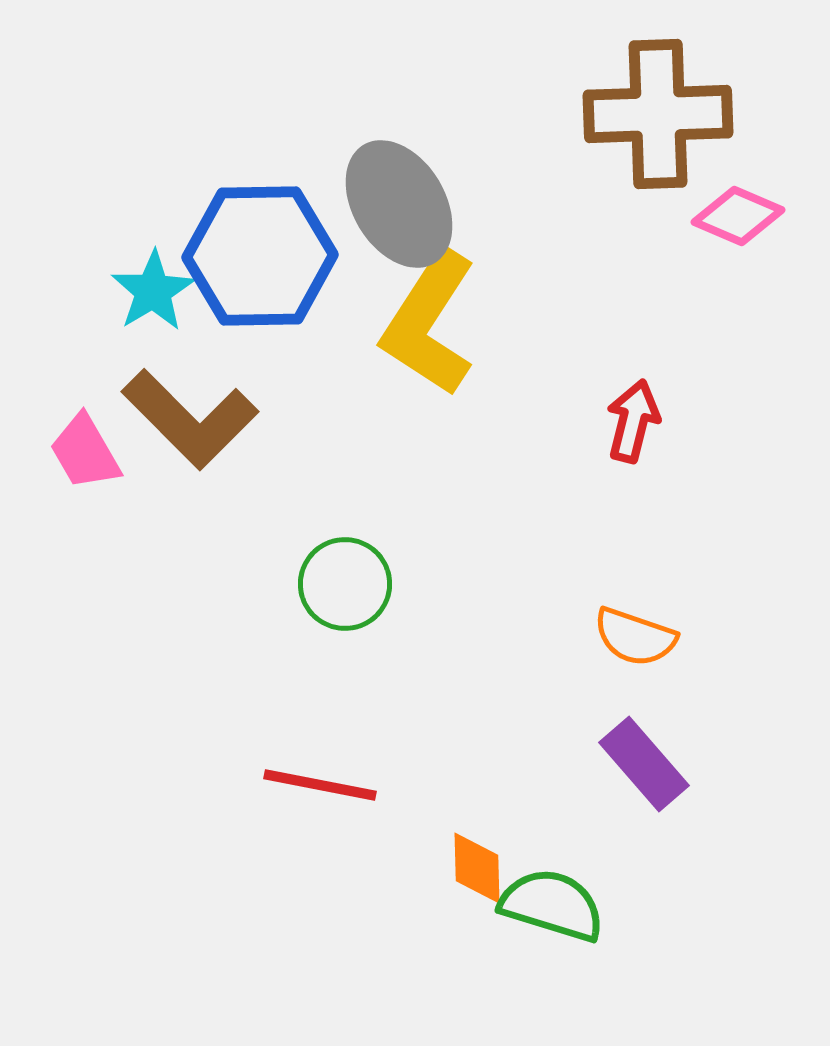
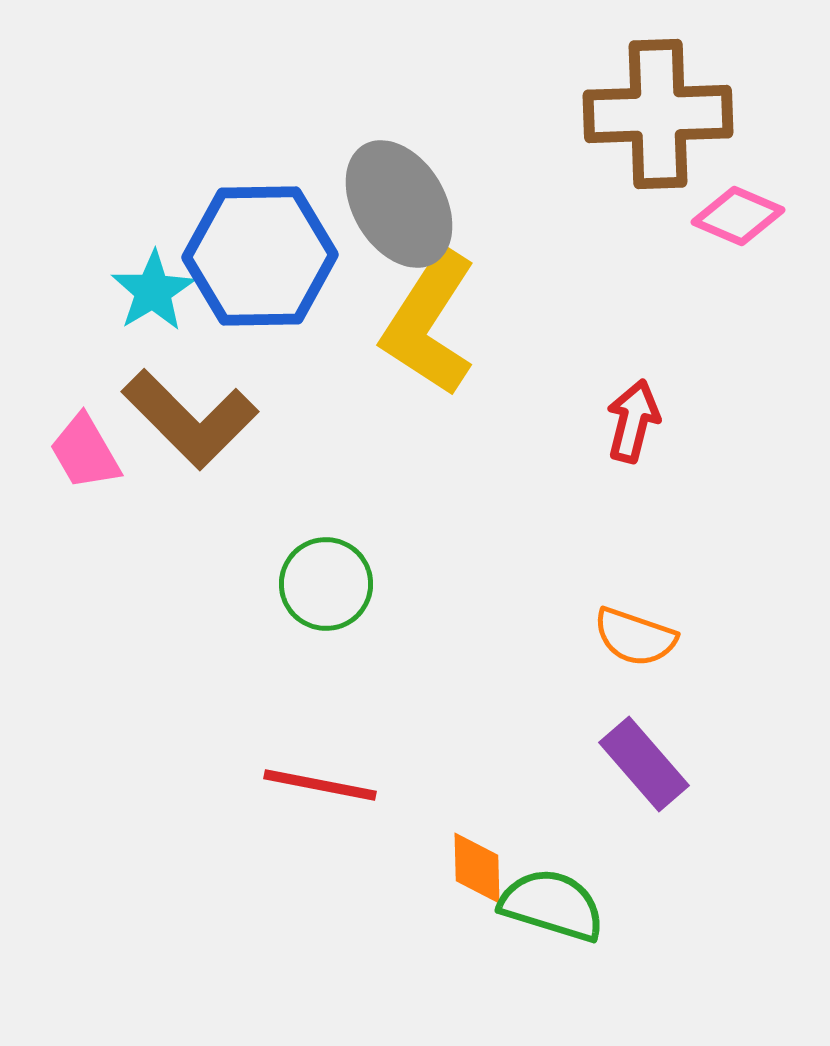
green circle: moved 19 px left
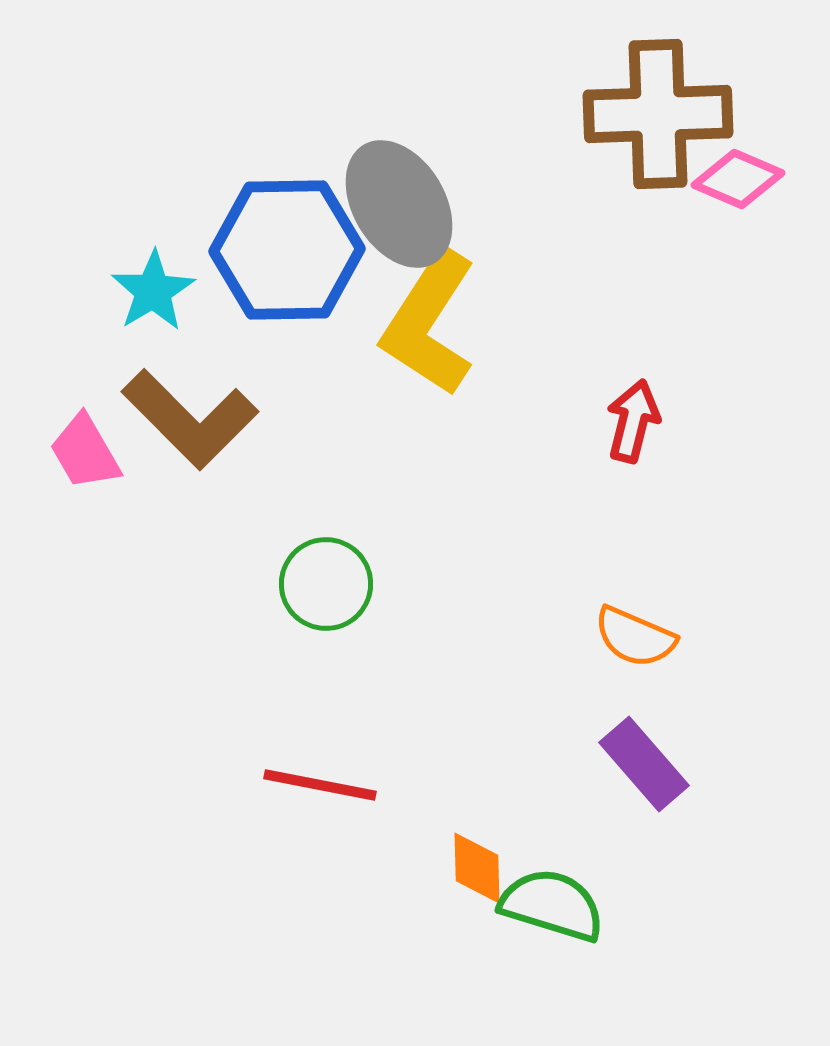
pink diamond: moved 37 px up
blue hexagon: moved 27 px right, 6 px up
orange semicircle: rotated 4 degrees clockwise
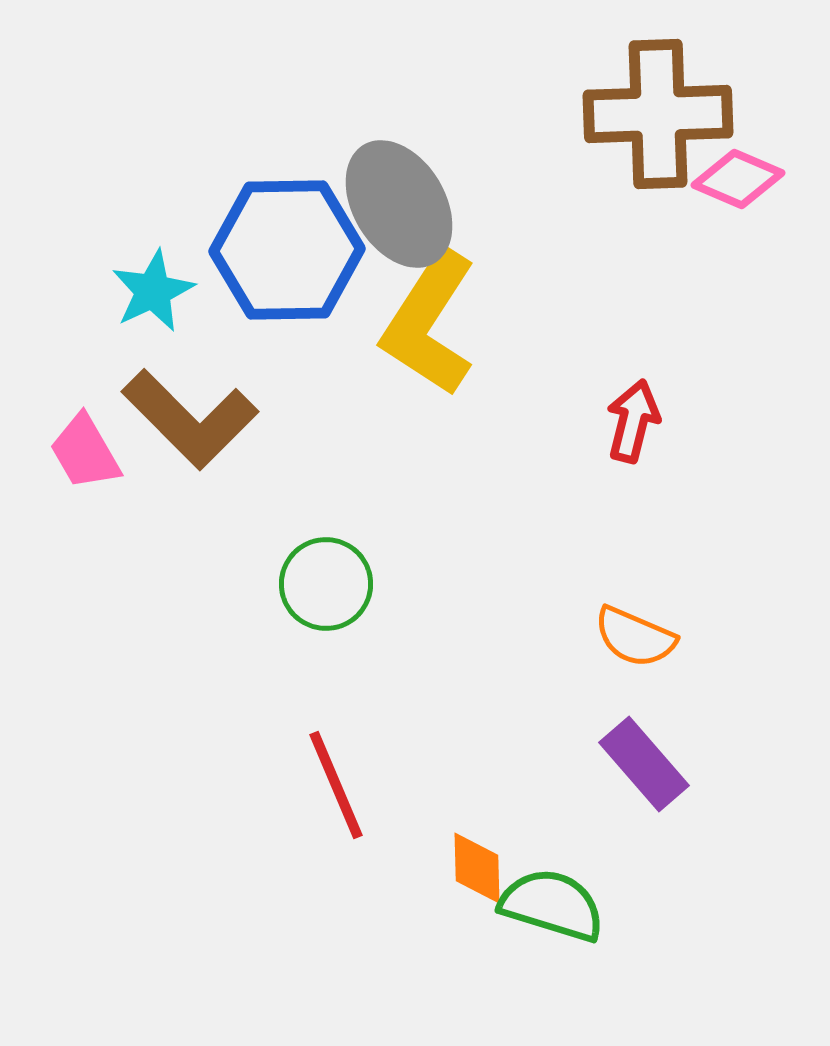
cyan star: rotated 6 degrees clockwise
red line: moved 16 px right; rotated 56 degrees clockwise
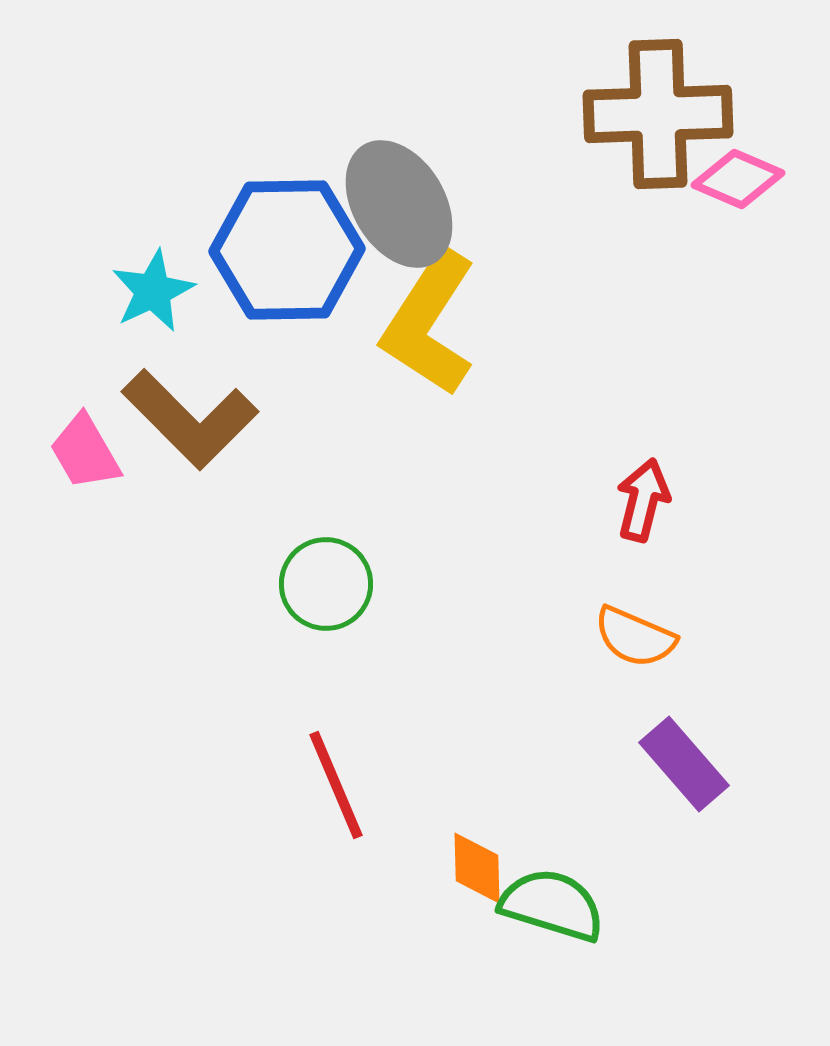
red arrow: moved 10 px right, 79 px down
purple rectangle: moved 40 px right
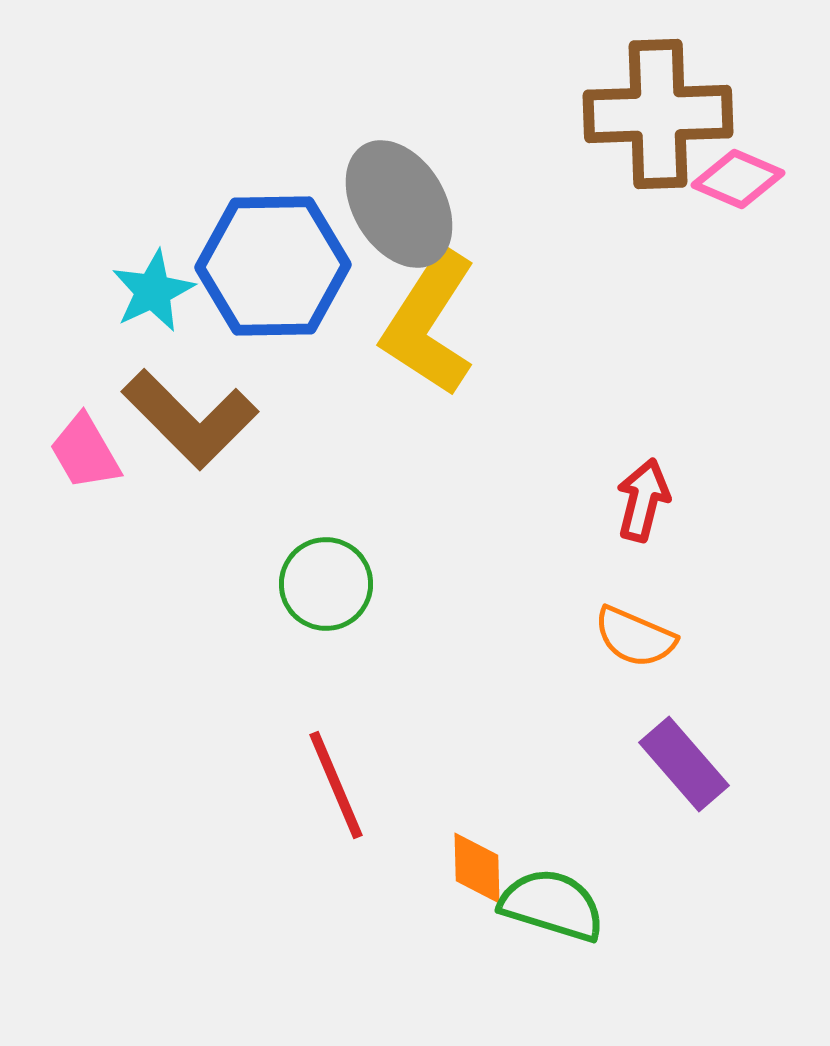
blue hexagon: moved 14 px left, 16 px down
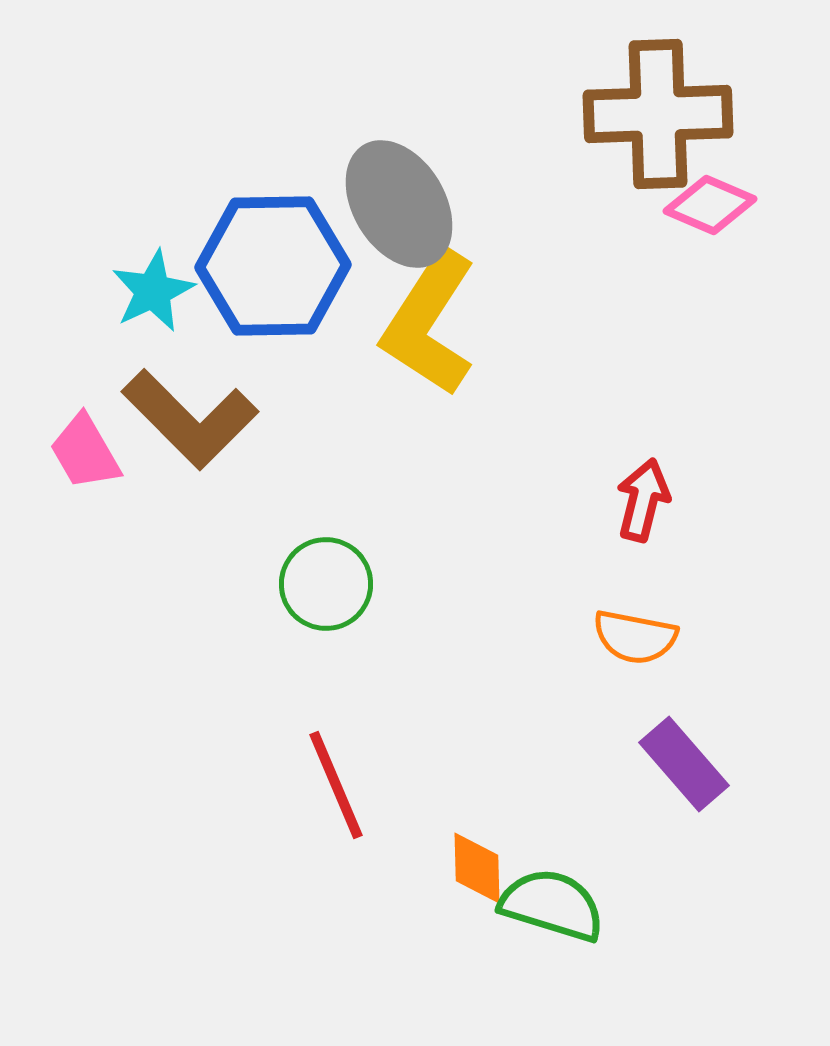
pink diamond: moved 28 px left, 26 px down
orange semicircle: rotated 12 degrees counterclockwise
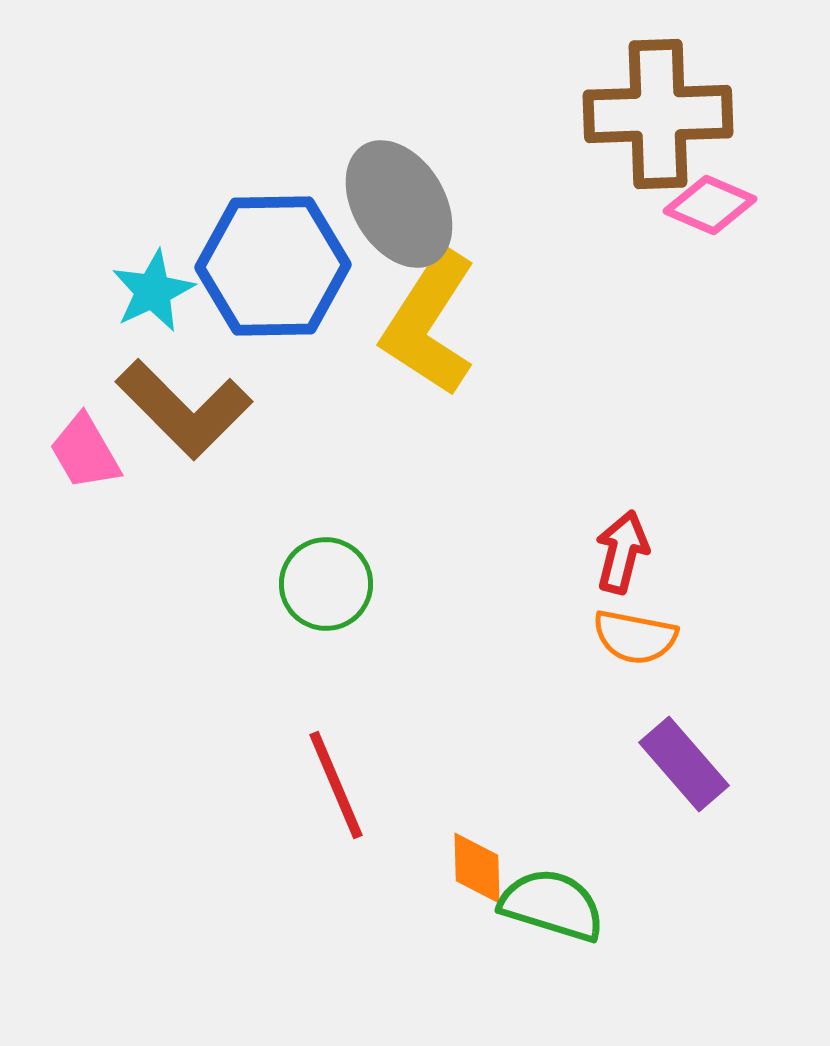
brown L-shape: moved 6 px left, 10 px up
red arrow: moved 21 px left, 52 px down
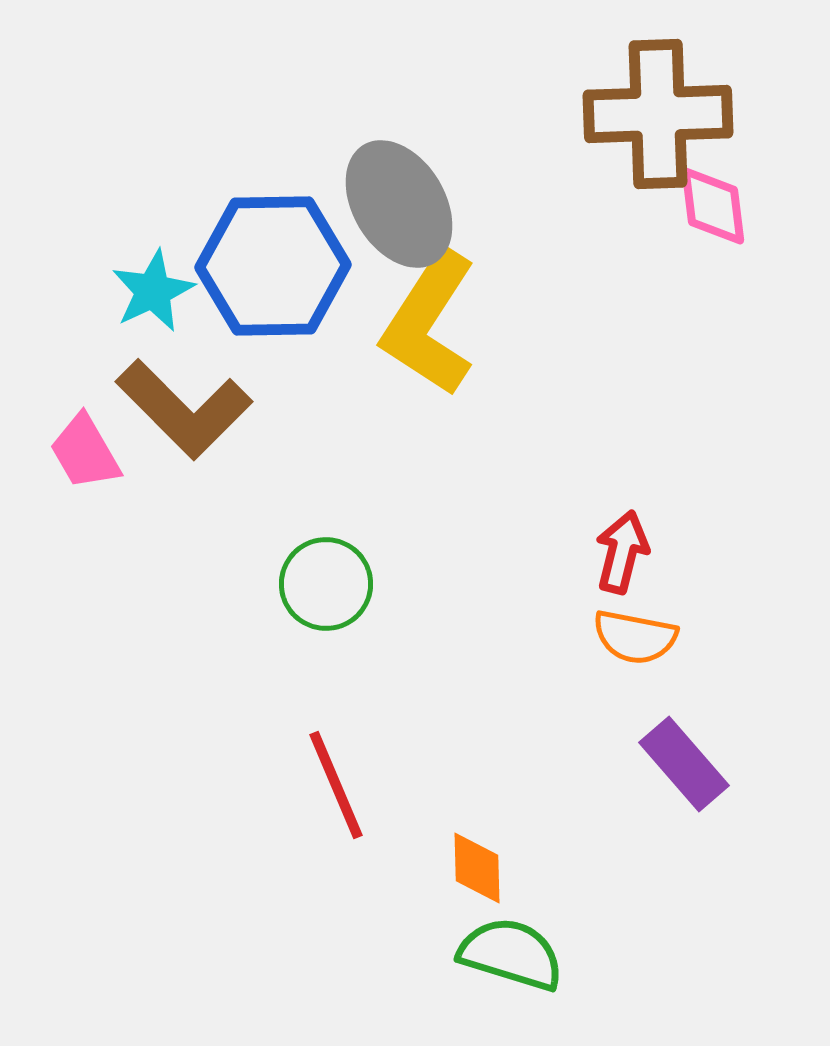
pink diamond: moved 3 px right, 1 px down; rotated 60 degrees clockwise
green semicircle: moved 41 px left, 49 px down
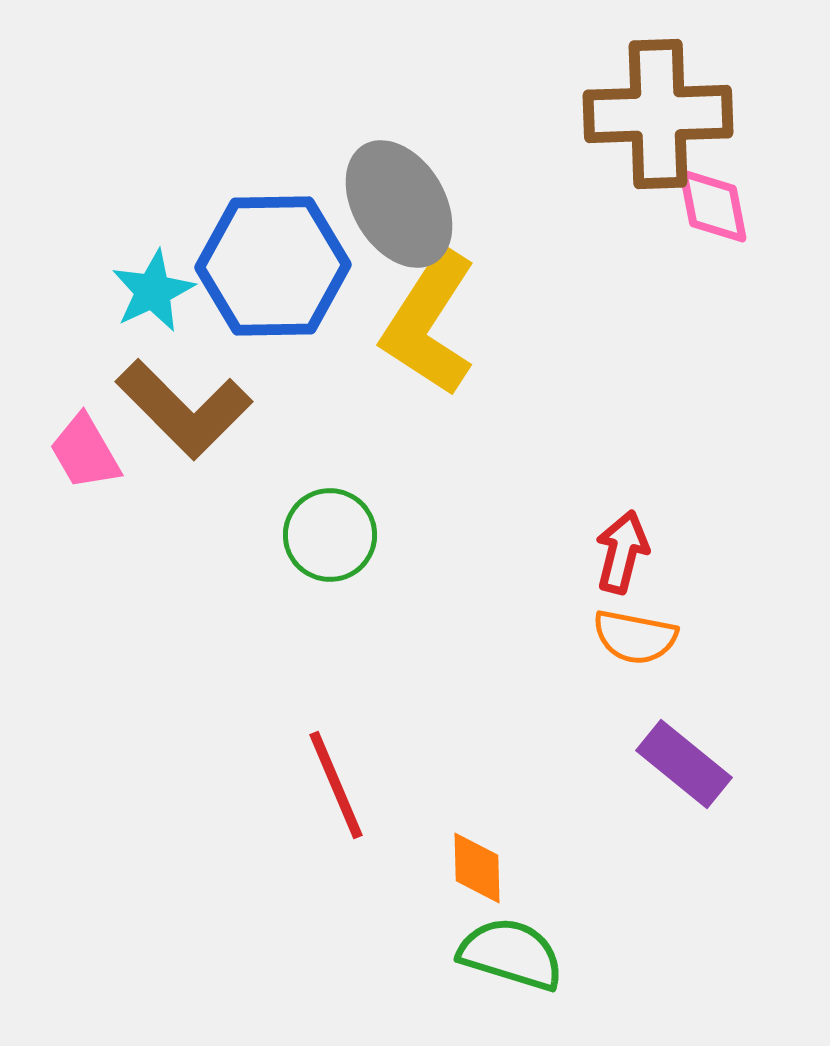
pink diamond: rotated 4 degrees counterclockwise
green circle: moved 4 px right, 49 px up
purple rectangle: rotated 10 degrees counterclockwise
